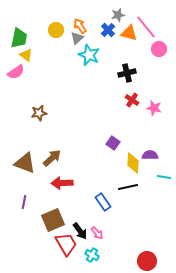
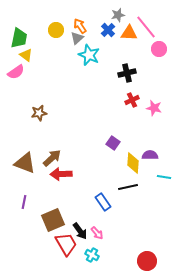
orange triangle: rotated 12 degrees counterclockwise
red cross: rotated 32 degrees clockwise
red arrow: moved 1 px left, 9 px up
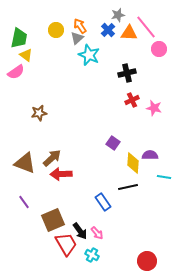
purple line: rotated 48 degrees counterclockwise
